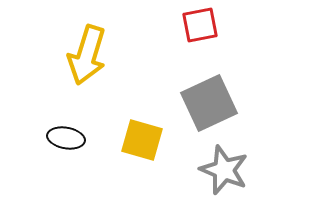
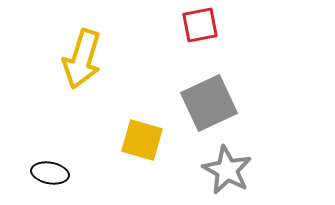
yellow arrow: moved 5 px left, 4 px down
black ellipse: moved 16 px left, 35 px down
gray star: moved 3 px right; rotated 6 degrees clockwise
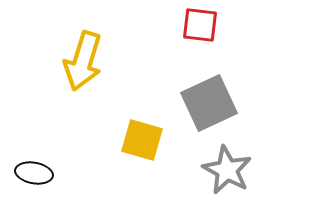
red square: rotated 18 degrees clockwise
yellow arrow: moved 1 px right, 2 px down
black ellipse: moved 16 px left
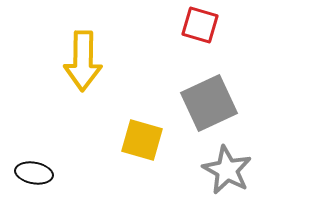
red square: rotated 9 degrees clockwise
yellow arrow: rotated 16 degrees counterclockwise
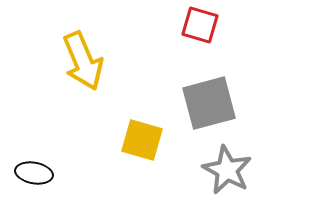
yellow arrow: rotated 24 degrees counterclockwise
gray square: rotated 10 degrees clockwise
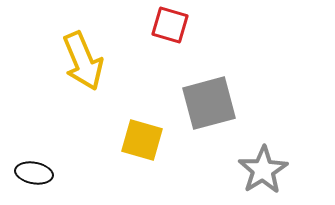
red square: moved 30 px left
gray star: moved 36 px right; rotated 12 degrees clockwise
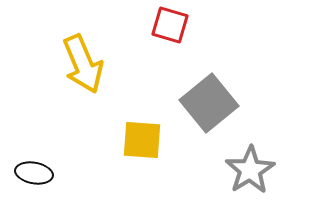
yellow arrow: moved 3 px down
gray square: rotated 24 degrees counterclockwise
yellow square: rotated 12 degrees counterclockwise
gray star: moved 13 px left
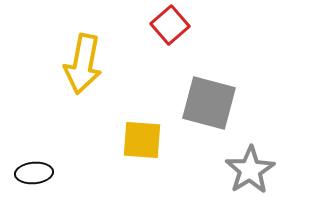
red square: rotated 33 degrees clockwise
yellow arrow: rotated 34 degrees clockwise
gray square: rotated 36 degrees counterclockwise
black ellipse: rotated 15 degrees counterclockwise
